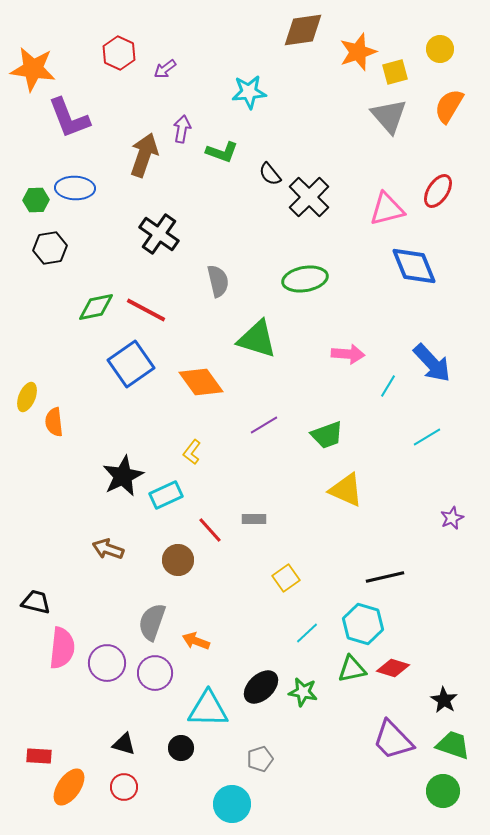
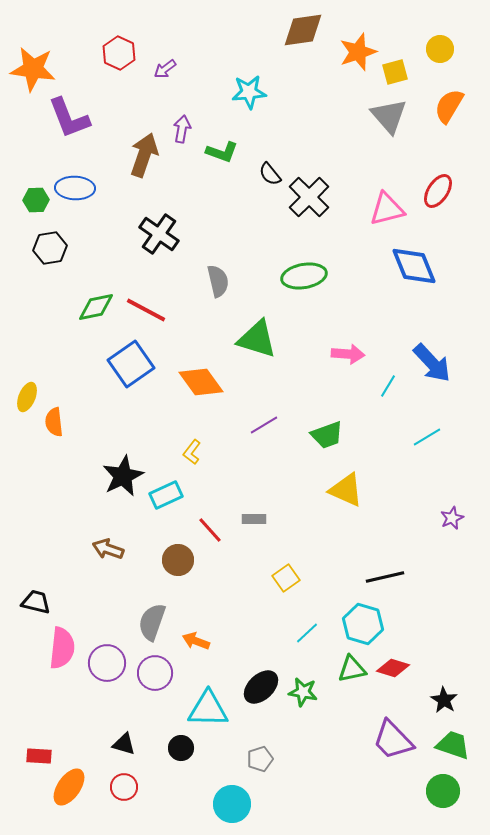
green ellipse at (305, 279): moved 1 px left, 3 px up
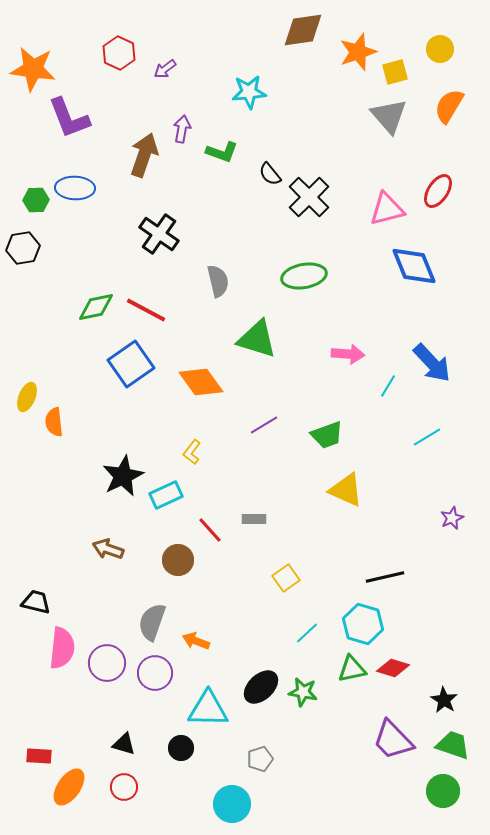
black hexagon at (50, 248): moved 27 px left
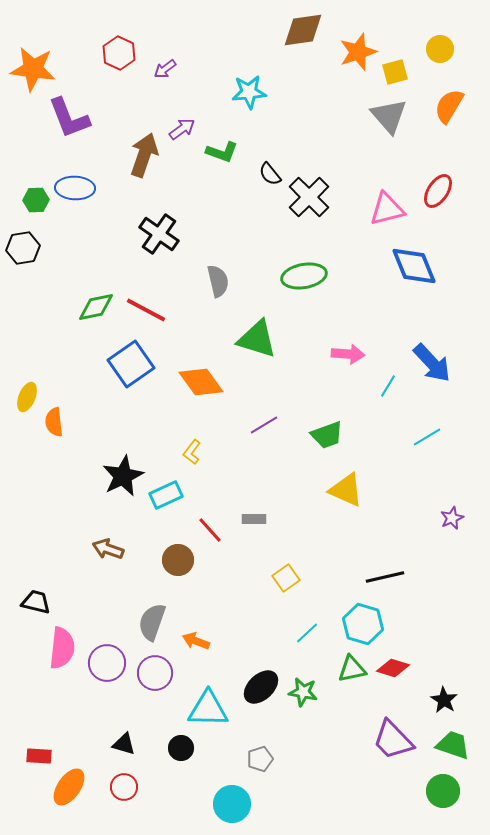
purple arrow at (182, 129): rotated 44 degrees clockwise
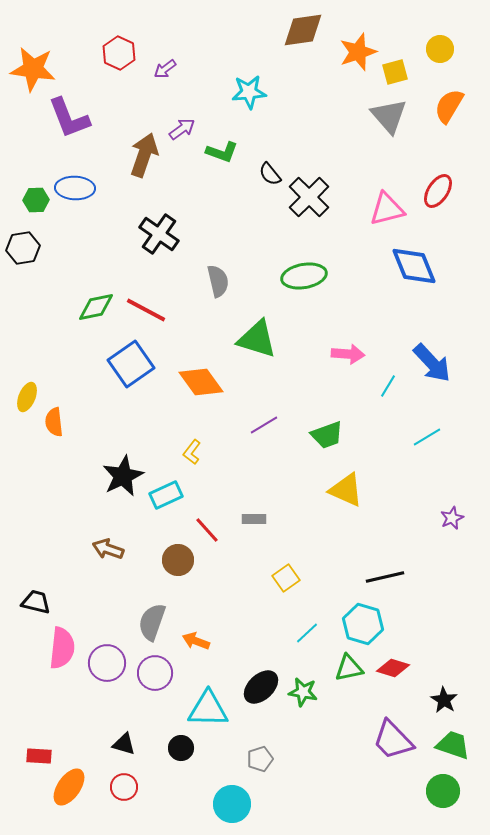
red line at (210, 530): moved 3 px left
green triangle at (352, 669): moved 3 px left, 1 px up
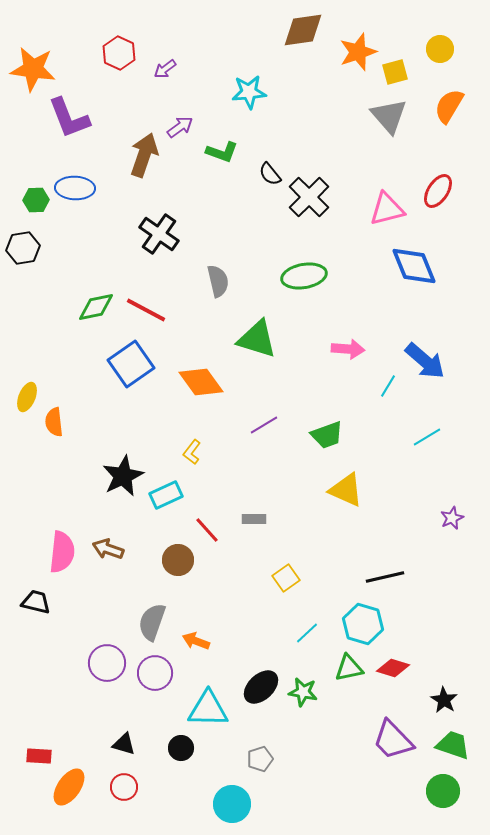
purple arrow at (182, 129): moved 2 px left, 2 px up
pink arrow at (348, 354): moved 5 px up
blue arrow at (432, 363): moved 7 px left, 2 px up; rotated 6 degrees counterclockwise
pink semicircle at (62, 648): moved 96 px up
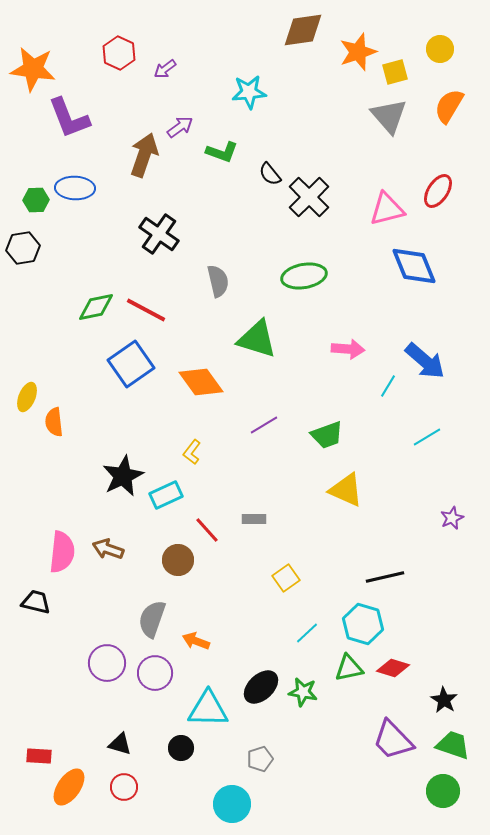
gray semicircle at (152, 622): moved 3 px up
black triangle at (124, 744): moved 4 px left
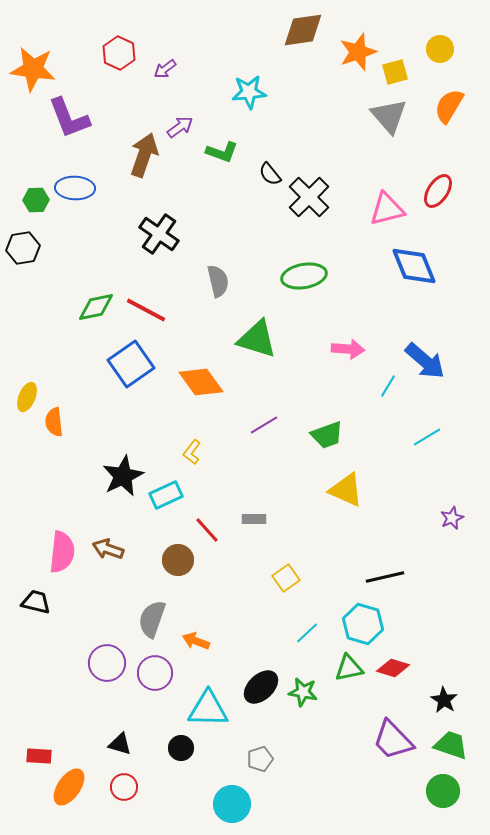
green trapezoid at (453, 745): moved 2 px left
